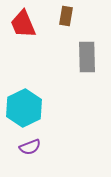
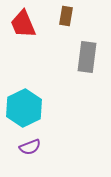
gray rectangle: rotated 8 degrees clockwise
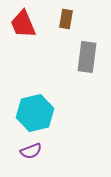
brown rectangle: moved 3 px down
cyan hexagon: moved 11 px right, 5 px down; rotated 12 degrees clockwise
purple semicircle: moved 1 px right, 4 px down
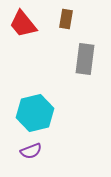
red trapezoid: rotated 16 degrees counterclockwise
gray rectangle: moved 2 px left, 2 px down
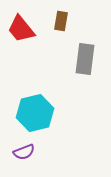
brown rectangle: moved 5 px left, 2 px down
red trapezoid: moved 2 px left, 5 px down
purple semicircle: moved 7 px left, 1 px down
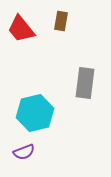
gray rectangle: moved 24 px down
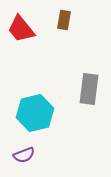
brown rectangle: moved 3 px right, 1 px up
gray rectangle: moved 4 px right, 6 px down
purple semicircle: moved 3 px down
